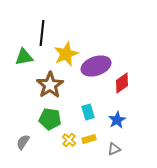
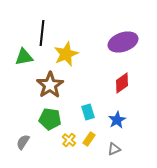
purple ellipse: moved 27 px right, 24 px up
yellow rectangle: rotated 40 degrees counterclockwise
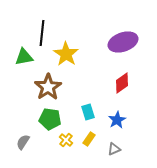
yellow star: rotated 15 degrees counterclockwise
brown star: moved 2 px left, 2 px down
yellow cross: moved 3 px left
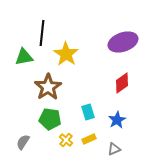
yellow rectangle: rotated 32 degrees clockwise
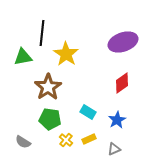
green triangle: moved 1 px left
cyan rectangle: rotated 42 degrees counterclockwise
gray semicircle: rotated 91 degrees counterclockwise
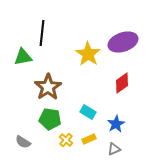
yellow star: moved 22 px right
blue star: moved 1 px left, 4 px down
